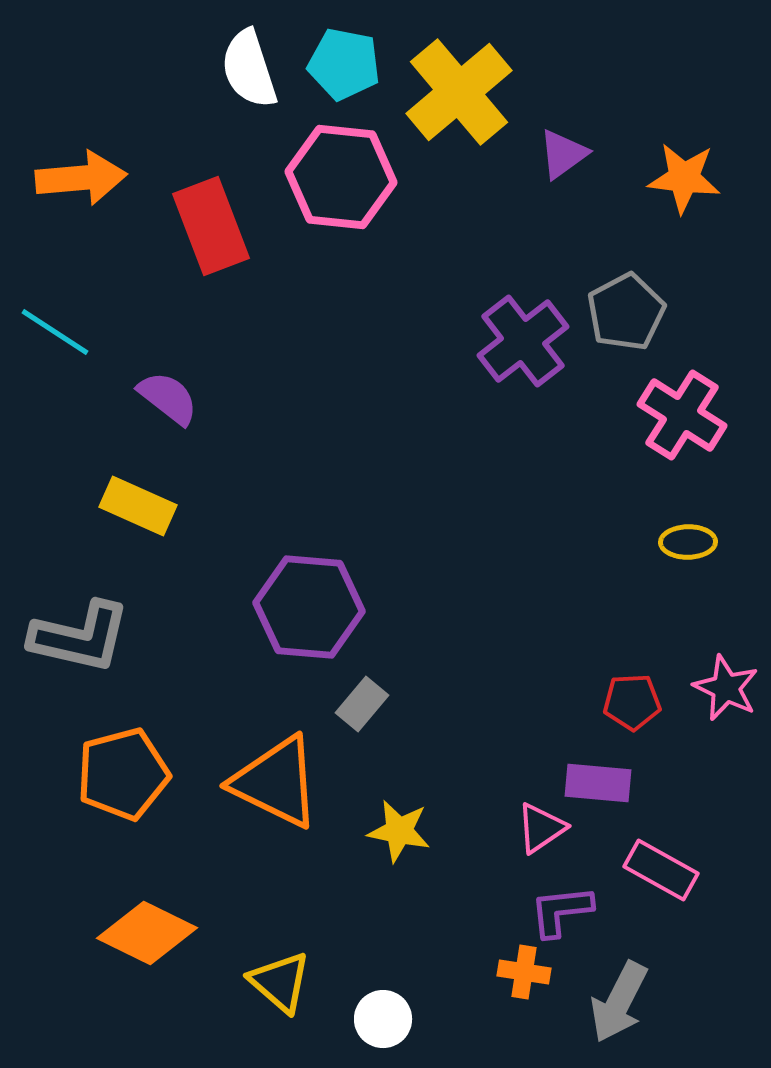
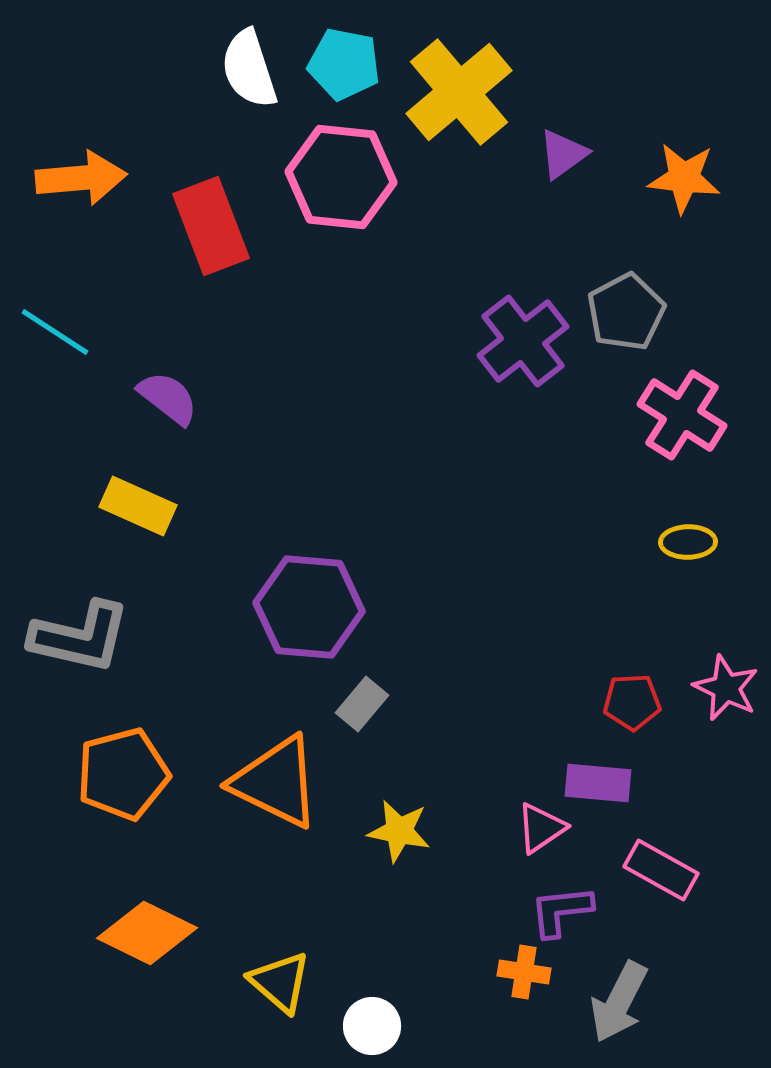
white circle: moved 11 px left, 7 px down
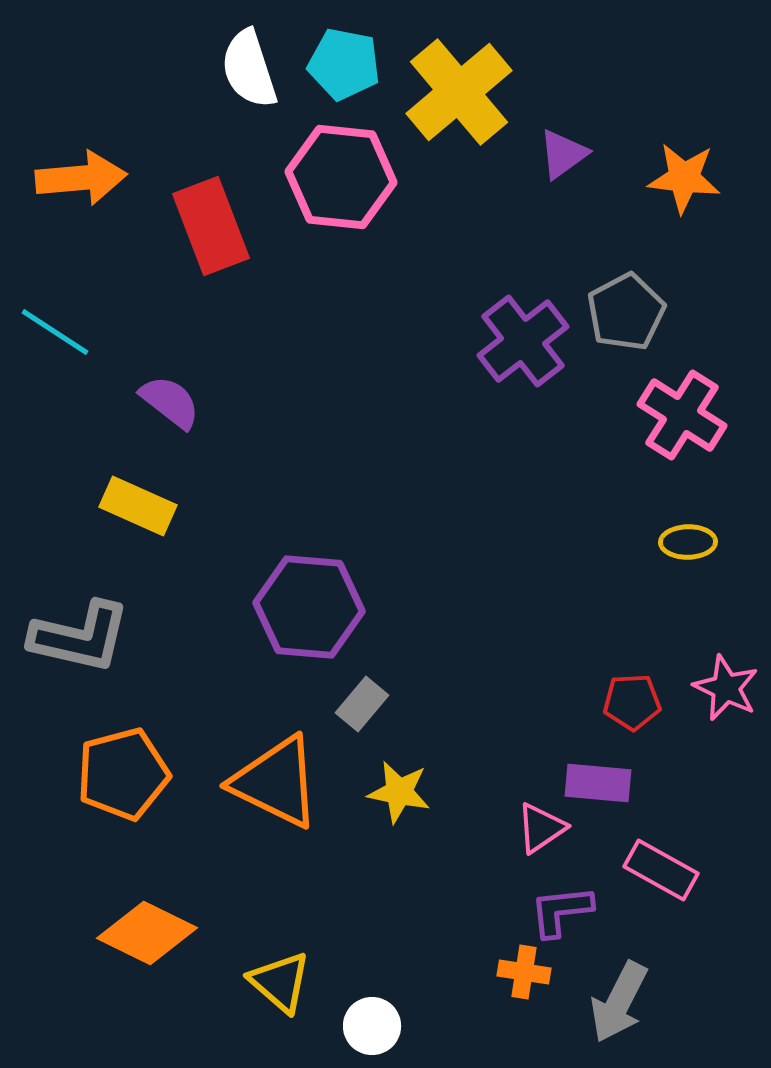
purple semicircle: moved 2 px right, 4 px down
yellow star: moved 39 px up
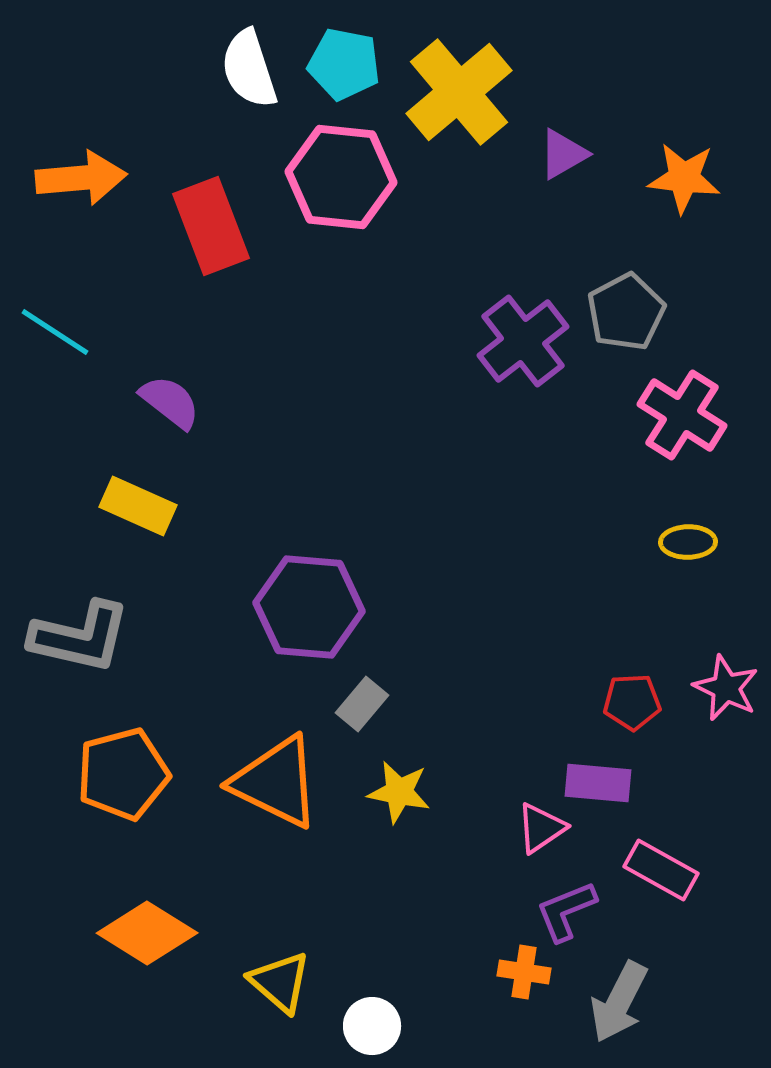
purple triangle: rotated 6 degrees clockwise
purple L-shape: moved 5 px right; rotated 16 degrees counterclockwise
orange diamond: rotated 6 degrees clockwise
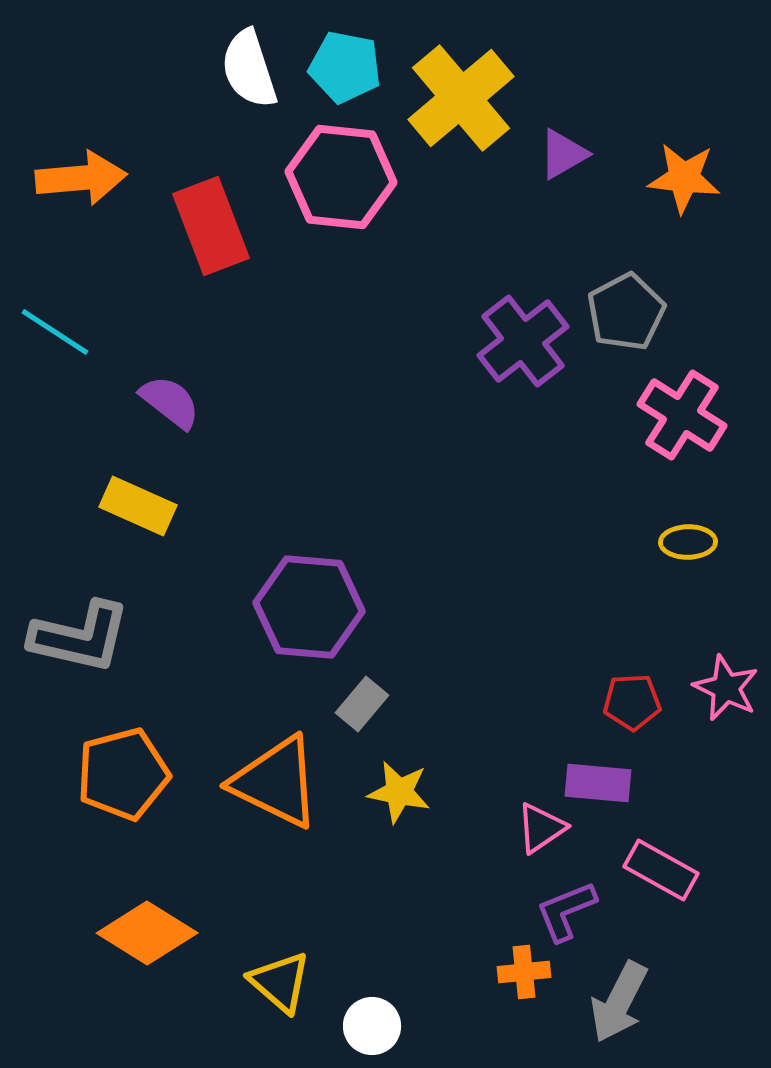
cyan pentagon: moved 1 px right, 3 px down
yellow cross: moved 2 px right, 6 px down
orange cross: rotated 15 degrees counterclockwise
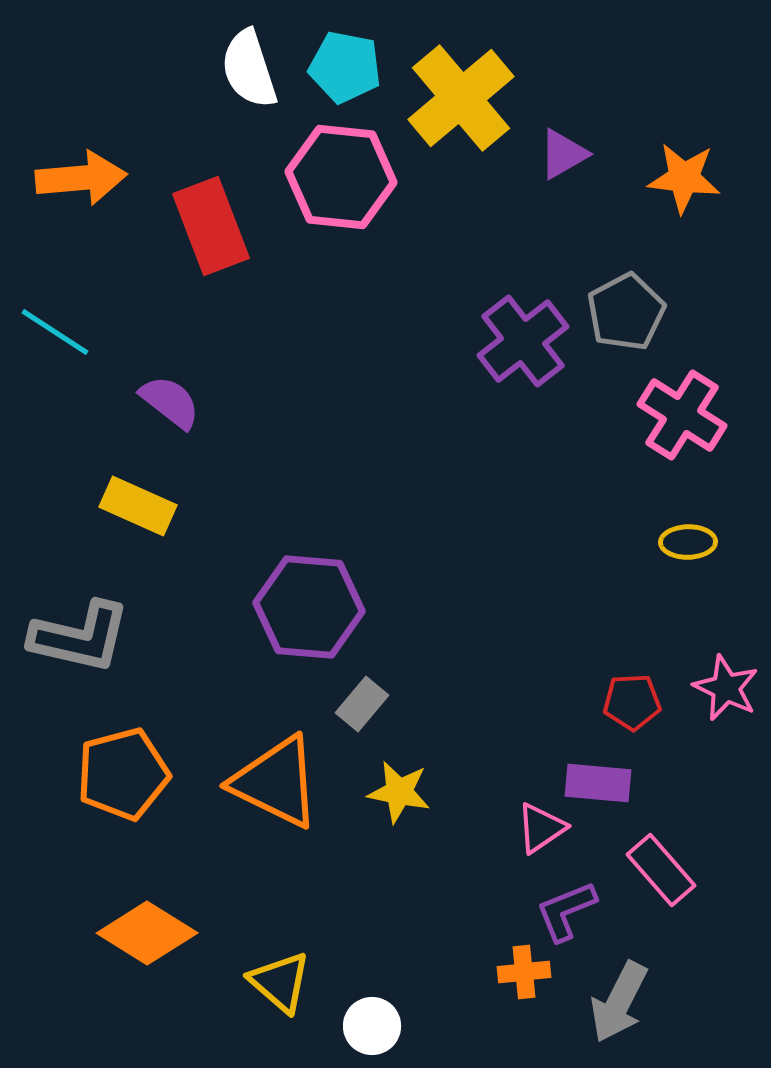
pink rectangle: rotated 20 degrees clockwise
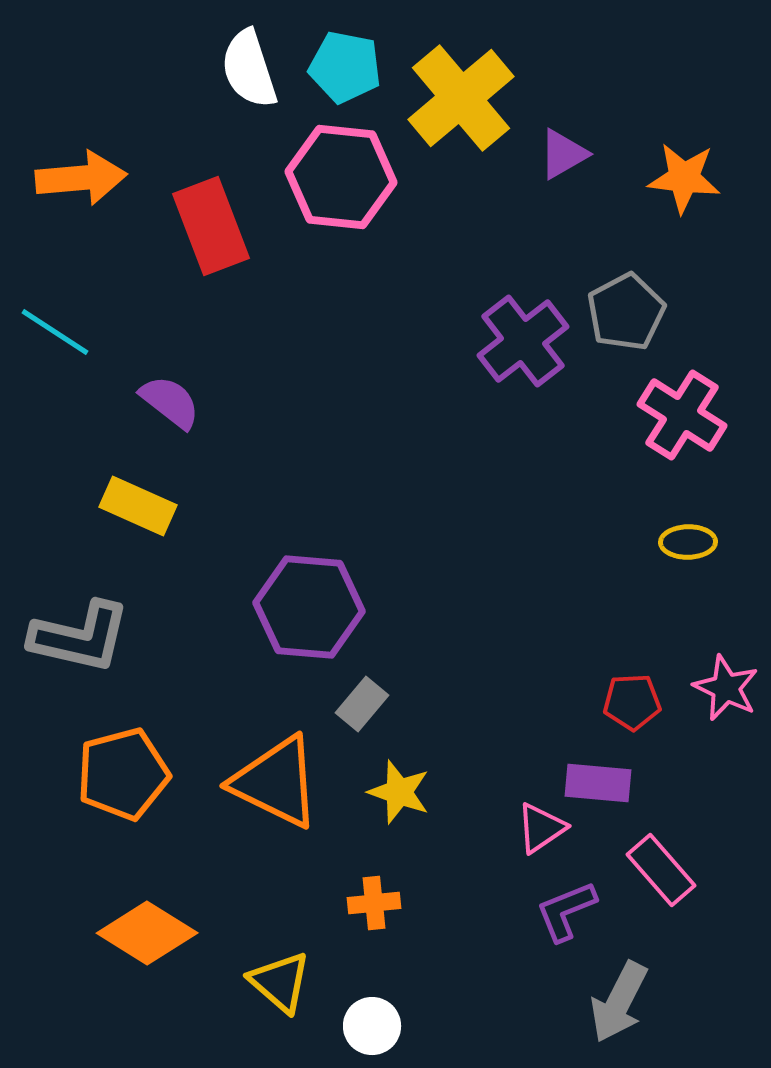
yellow star: rotated 8 degrees clockwise
orange cross: moved 150 px left, 69 px up
